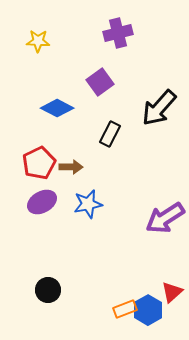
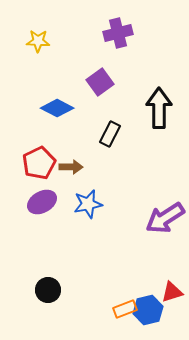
black arrow: rotated 138 degrees clockwise
red triangle: rotated 25 degrees clockwise
blue hexagon: rotated 16 degrees clockwise
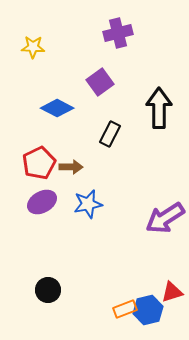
yellow star: moved 5 px left, 6 px down
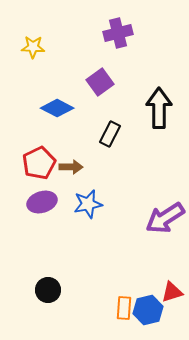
purple ellipse: rotated 12 degrees clockwise
orange rectangle: moved 1 px left, 1 px up; rotated 65 degrees counterclockwise
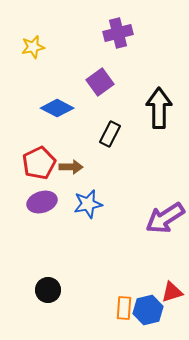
yellow star: rotated 15 degrees counterclockwise
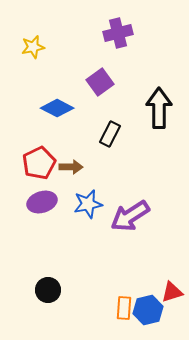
purple arrow: moved 35 px left, 2 px up
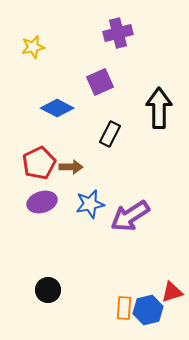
purple square: rotated 12 degrees clockwise
blue star: moved 2 px right
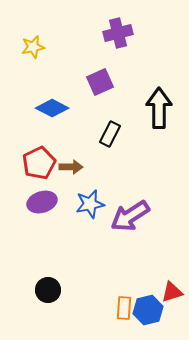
blue diamond: moved 5 px left
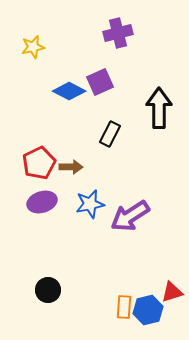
blue diamond: moved 17 px right, 17 px up
orange rectangle: moved 1 px up
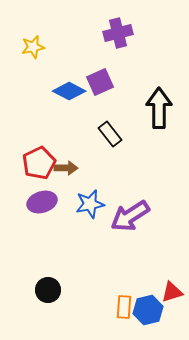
black rectangle: rotated 65 degrees counterclockwise
brown arrow: moved 5 px left, 1 px down
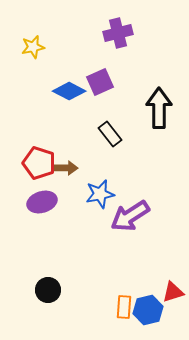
red pentagon: rotated 28 degrees counterclockwise
blue star: moved 10 px right, 10 px up
red triangle: moved 1 px right
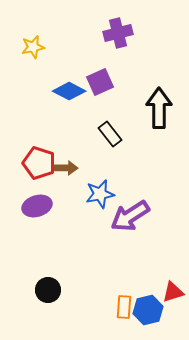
purple ellipse: moved 5 px left, 4 px down
